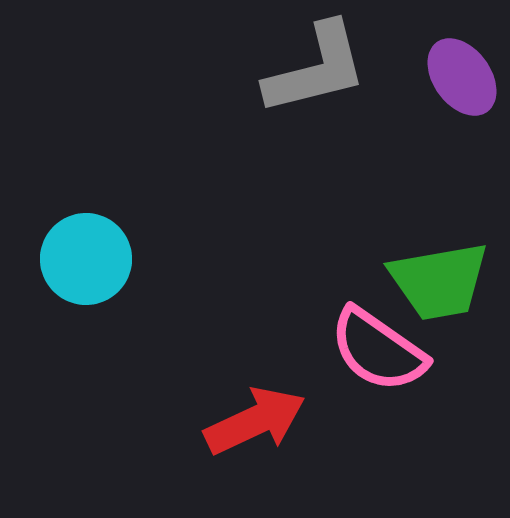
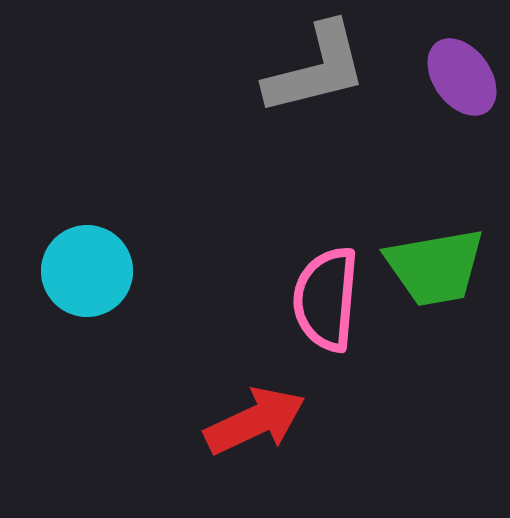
cyan circle: moved 1 px right, 12 px down
green trapezoid: moved 4 px left, 14 px up
pink semicircle: moved 52 px left, 51 px up; rotated 60 degrees clockwise
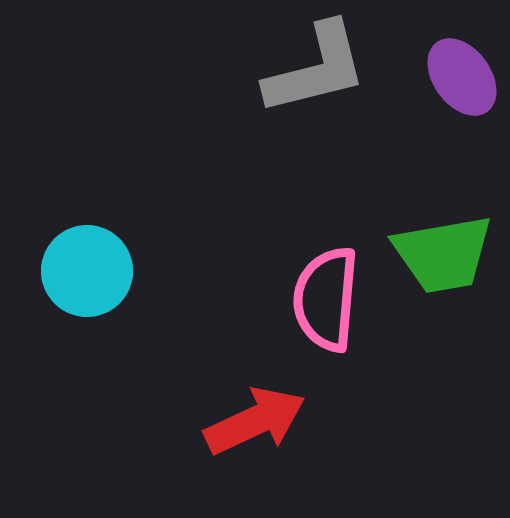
green trapezoid: moved 8 px right, 13 px up
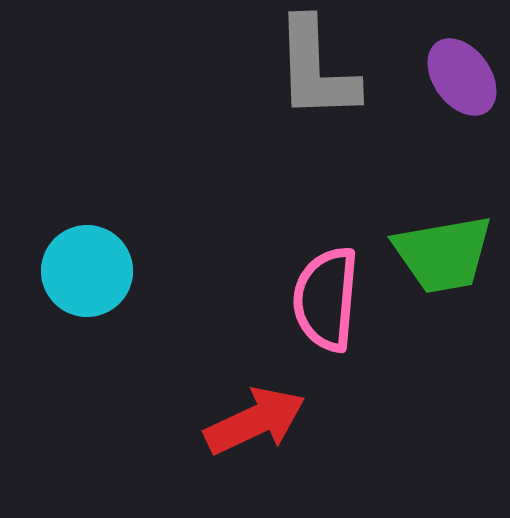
gray L-shape: rotated 102 degrees clockwise
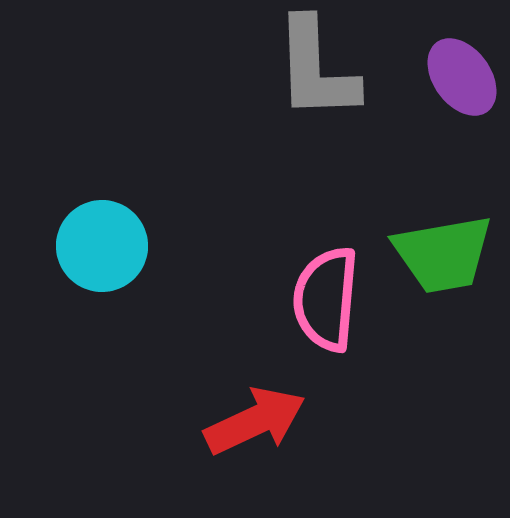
cyan circle: moved 15 px right, 25 px up
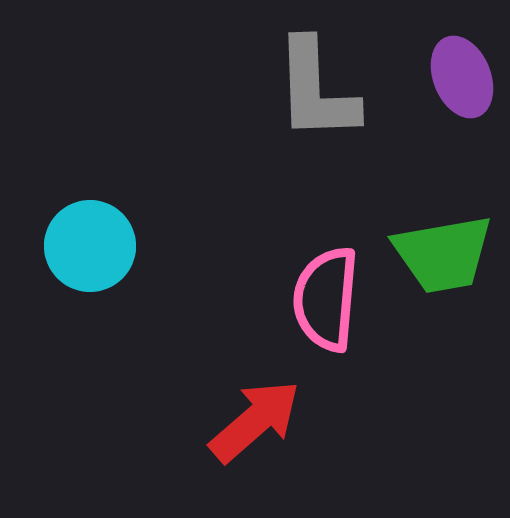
gray L-shape: moved 21 px down
purple ellipse: rotated 14 degrees clockwise
cyan circle: moved 12 px left
red arrow: rotated 16 degrees counterclockwise
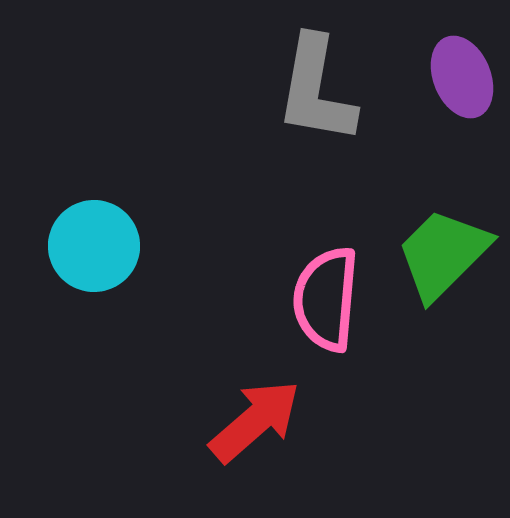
gray L-shape: rotated 12 degrees clockwise
cyan circle: moved 4 px right
green trapezoid: rotated 145 degrees clockwise
